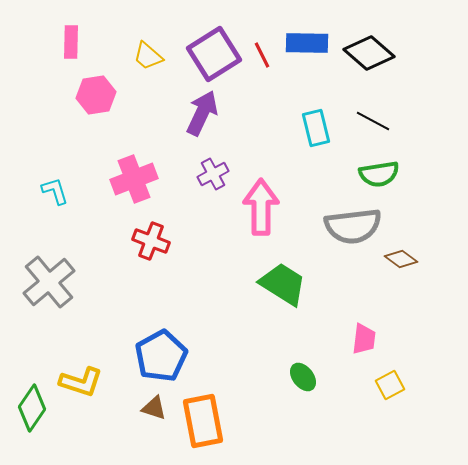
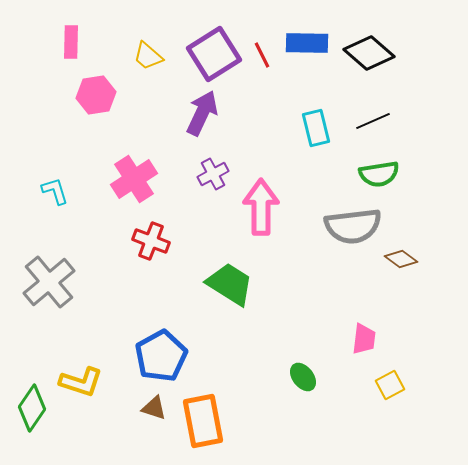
black line: rotated 52 degrees counterclockwise
pink cross: rotated 12 degrees counterclockwise
green trapezoid: moved 53 px left
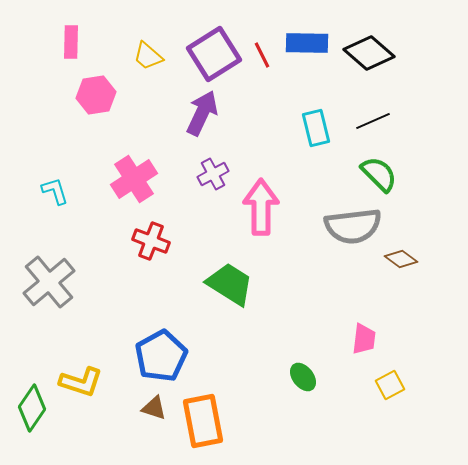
green semicircle: rotated 126 degrees counterclockwise
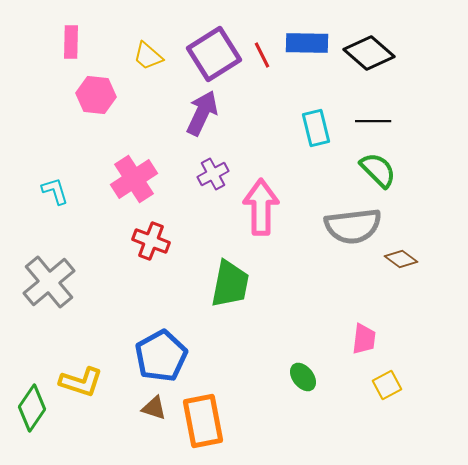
pink hexagon: rotated 15 degrees clockwise
black line: rotated 24 degrees clockwise
green semicircle: moved 1 px left, 4 px up
green trapezoid: rotated 69 degrees clockwise
yellow square: moved 3 px left
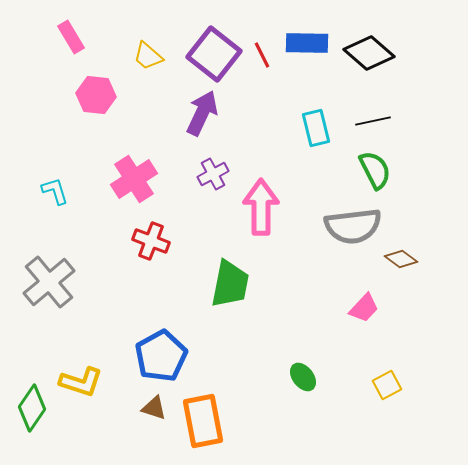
pink rectangle: moved 5 px up; rotated 32 degrees counterclockwise
purple square: rotated 20 degrees counterclockwise
black line: rotated 12 degrees counterclockwise
green semicircle: moved 3 px left; rotated 18 degrees clockwise
pink trapezoid: moved 31 px up; rotated 36 degrees clockwise
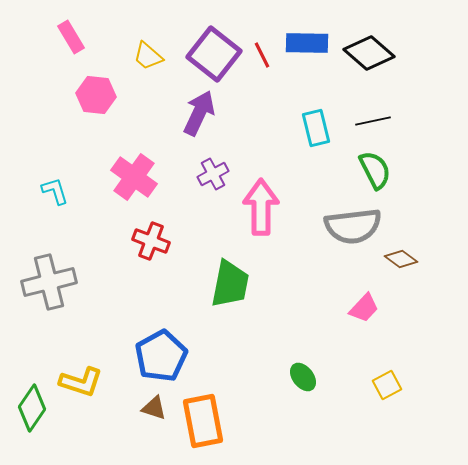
purple arrow: moved 3 px left
pink cross: moved 2 px up; rotated 21 degrees counterclockwise
gray cross: rotated 26 degrees clockwise
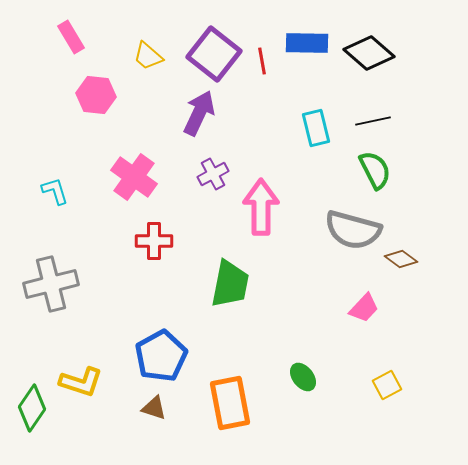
red line: moved 6 px down; rotated 16 degrees clockwise
gray semicircle: moved 4 px down; rotated 22 degrees clockwise
red cross: moved 3 px right; rotated 21 degrees counterclockwise
gray cross: moved 2 px right, 2 px down
orange rectangle: moved 27 px right, 18 px up
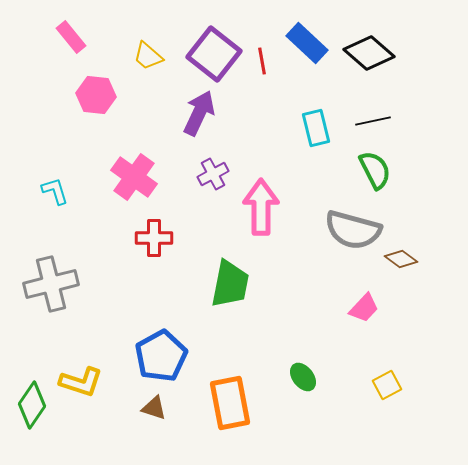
pink rectangle: rotated 8 degrees counterclockwise
blue rectangle: rotated 42 degrees clockwise
red cross: moved 3 px up
green diamond: moved 3 px up
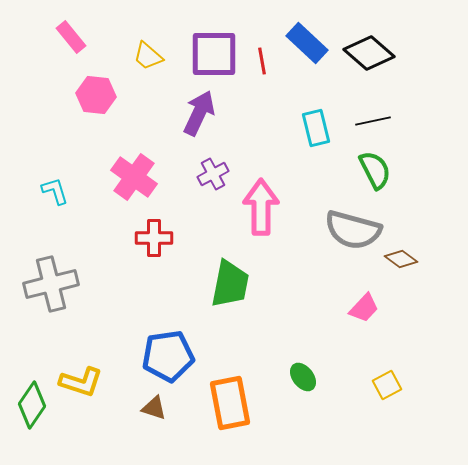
purple square: rotated 38 degrees counterclockwise
blue pentagon: moved 7 px right; rotated 21 degrees clockwise
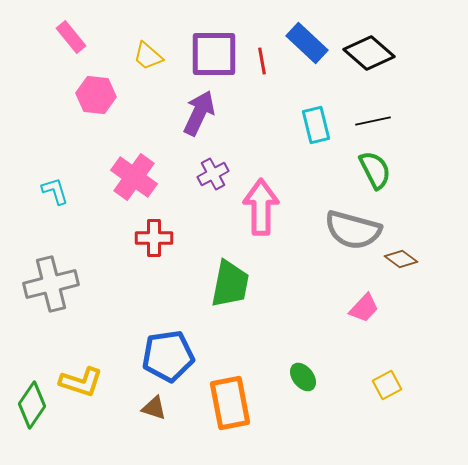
cyan rectangle: moved 3 px up
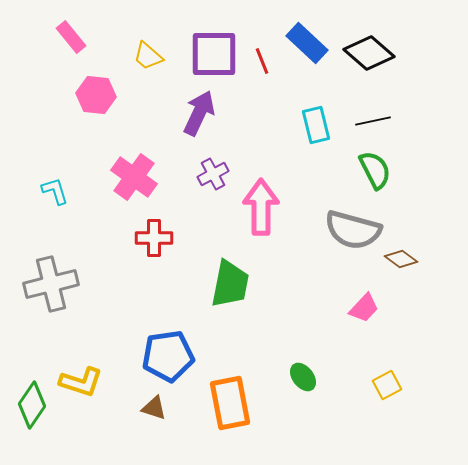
red line: rotated 12 degrees counterclockwise
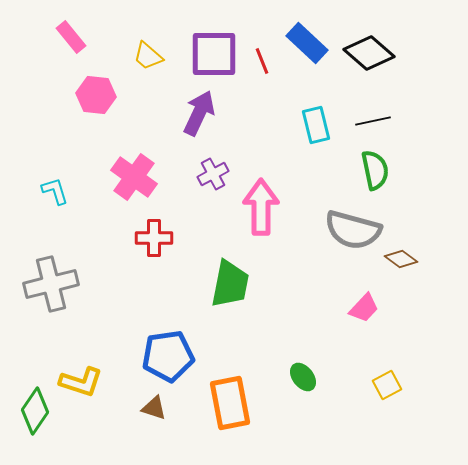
green semicircle: rotated 15 degrees clockwise
green diamond: moved 3 px right, 6 px down
